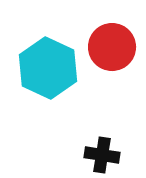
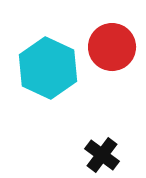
black cross: rotated 28 degrees clockwise
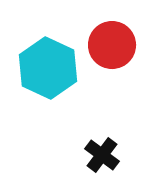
red circle: moved 2 px up
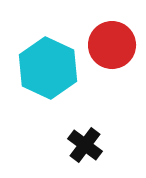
black cross: moved 17 px left, 10 px up
